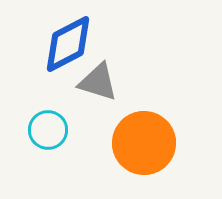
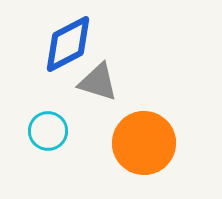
cyan circle: moved 1 px down
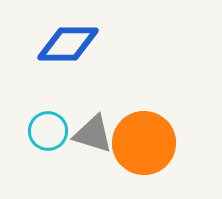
blue diamond: rotated 28 degrees clockwise
gray triangle: moved 5 px left, 52 px down
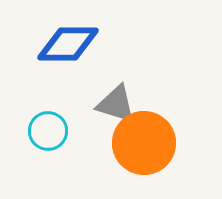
gray triangle: moved 23 px right, 30 px up
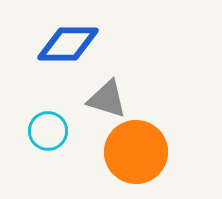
gray triangle: moved 9 px left, 5 px up
orange circle: moved 8 px left, 9 px down
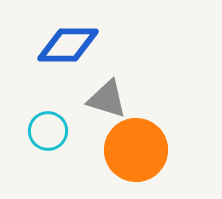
blue diamond: moved 1 px down
orange circle: moved 2 px up
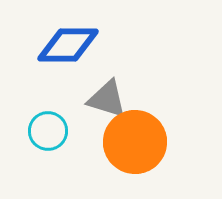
orange circle: moved 1 px left, 8 px up
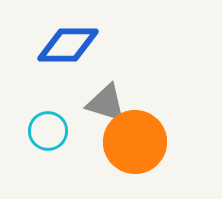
gray triangle: moved 1 px left, 4 px down
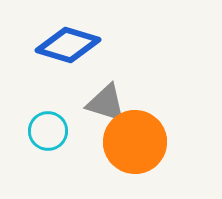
blue diamond: rotated 16 degrees clockwise
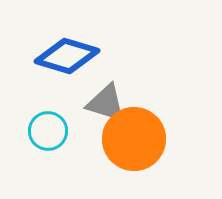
blue diamond: moved 1 px left, 11 px down
orange circle: moved 1 px left, 3 px up
